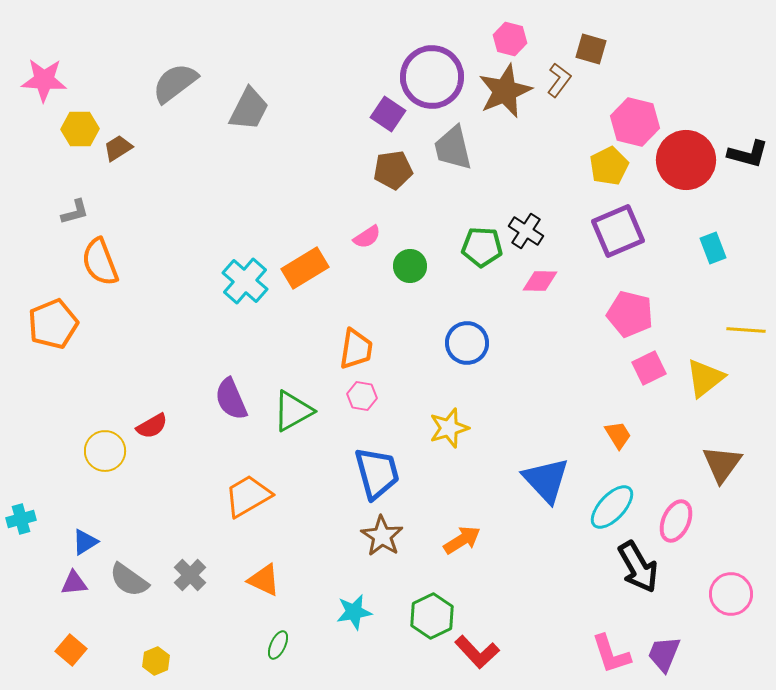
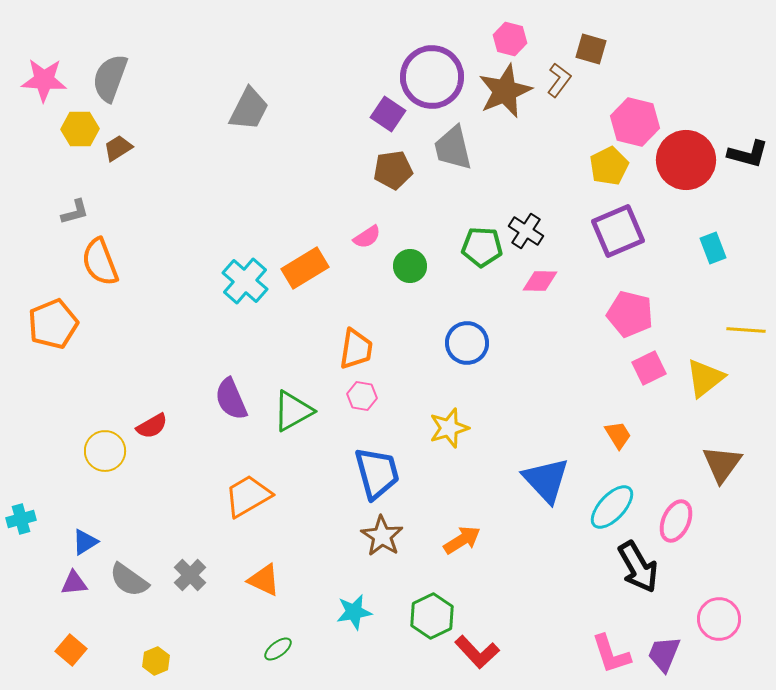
gray semicircle at (175, 83): moved 65 px left, 5 px up; rotated 33 degrees counterclockwise
pink circle at (731, 594): moved 12 px left, 25 px down
green ellipse at (278, 645): moved 4 px down; rotated 28 degrees clockwise
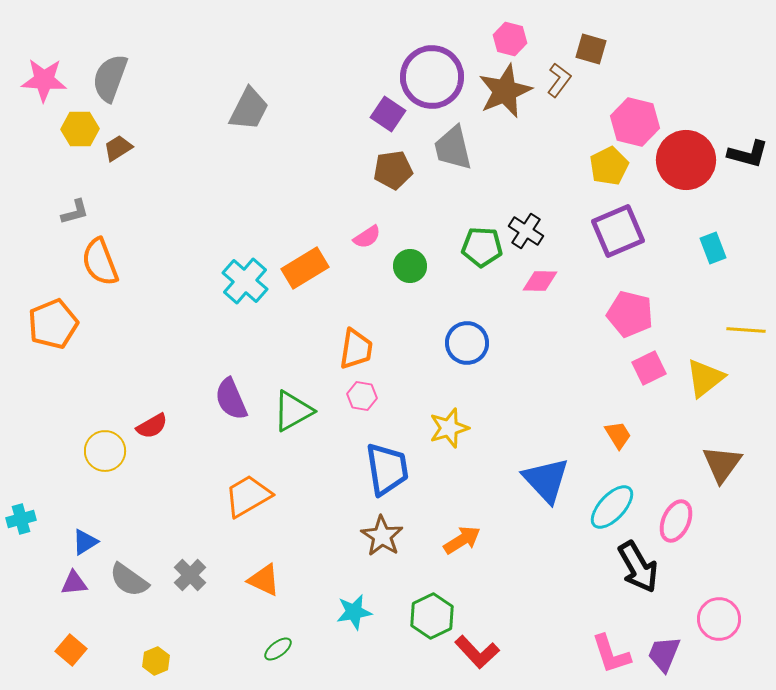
blue trapezoid at (377, 473): moved 10 px right, 4 px up; rotated 6 degrees clockwise
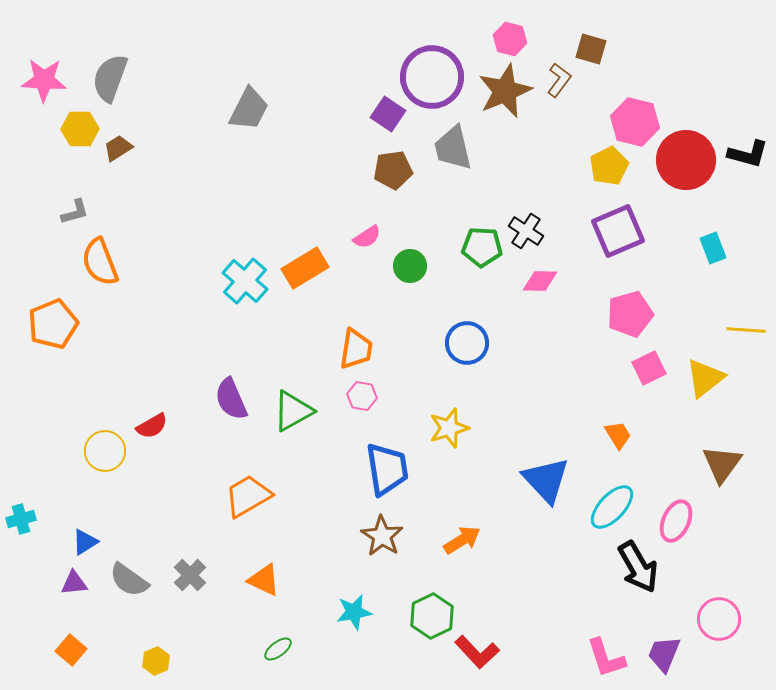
pink pentagon at (630, 314): rotated 30 degrees counterclockwise
pink L-shape at (611, 654): moved 5 px left, 4 px down
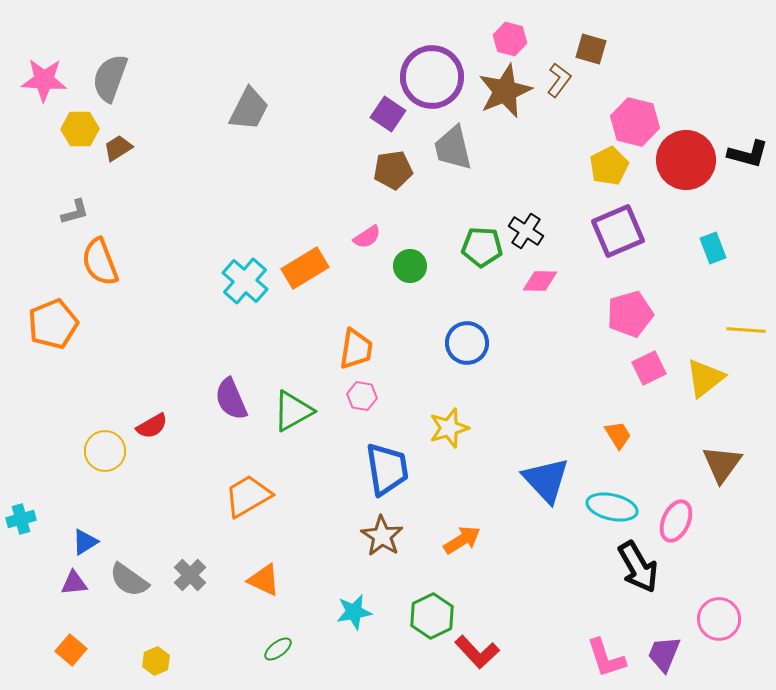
cyan ellipse at (612, 507): rotated 60 degrees clockwise
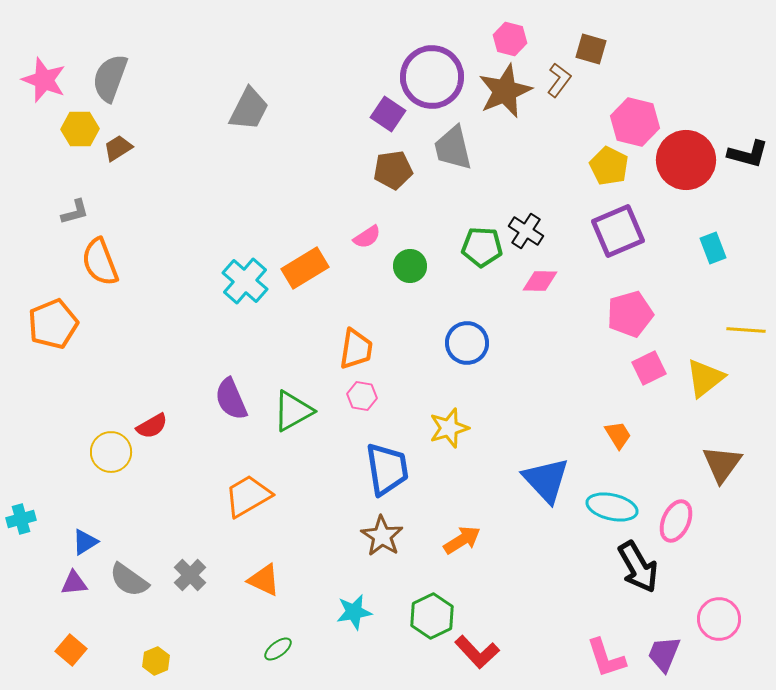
pink star at (44, 80): rotated 18 degrees clockwise
yellow pentagon at (609, 166): rotated 18 degrees counterclockwise
yellow circle at (105, 451): moved 6 px right, 1 px down
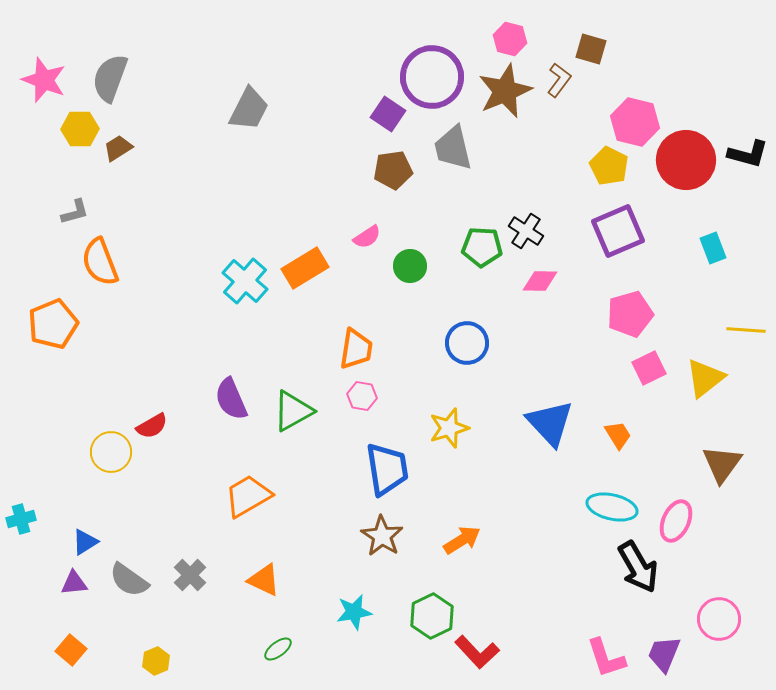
blue triangle at (546, 480): moved 4 px right, 57 px up
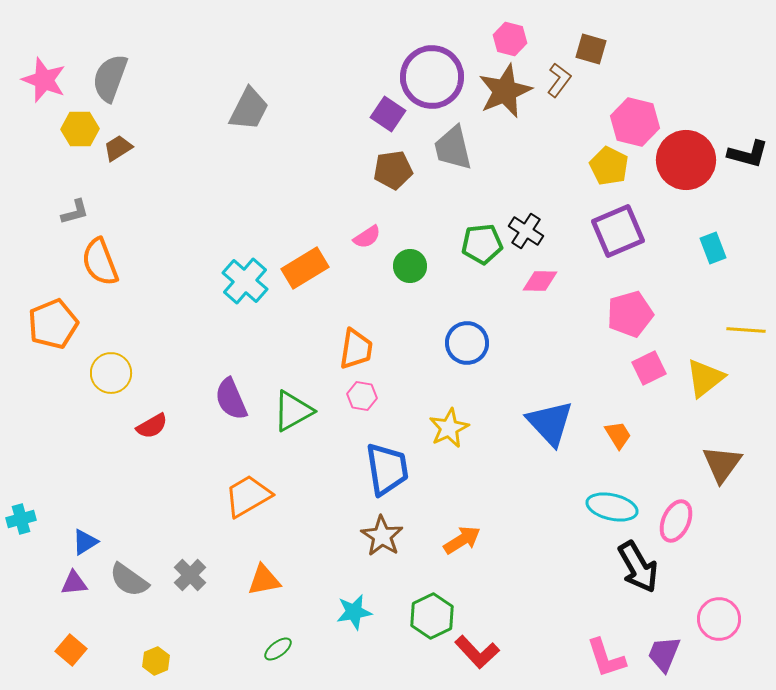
green pentagon at (482, 247): moved 3 px up; rotated 9 degrees counterclockwise
yellow star at (449, 428): rotated 9 degrees counterclockwise
yellow circle at (111, 452): moved 79 px up
orange triangle at (264, 580): rotated 36 degrees counterclockwise
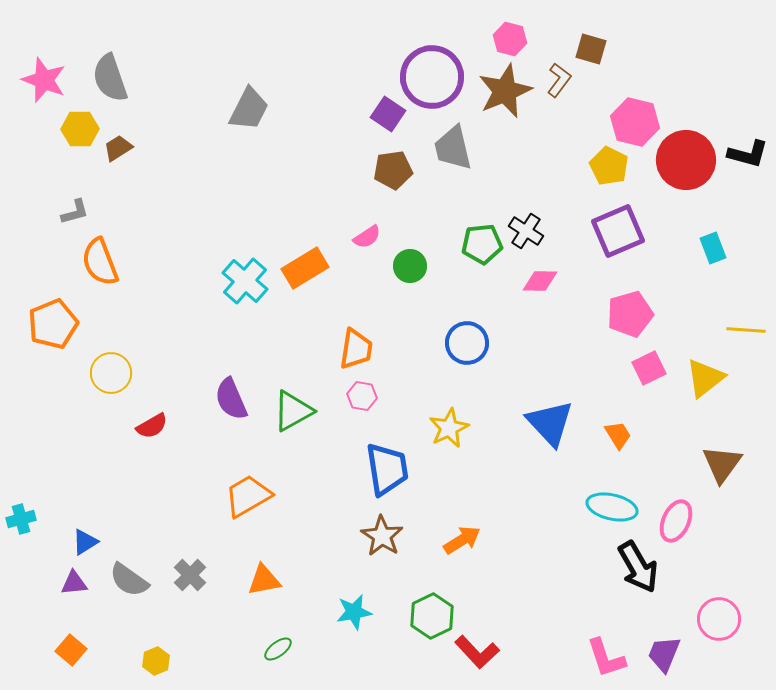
gray semicircle at (110, 78): rotated 39 degrees counterclockwise
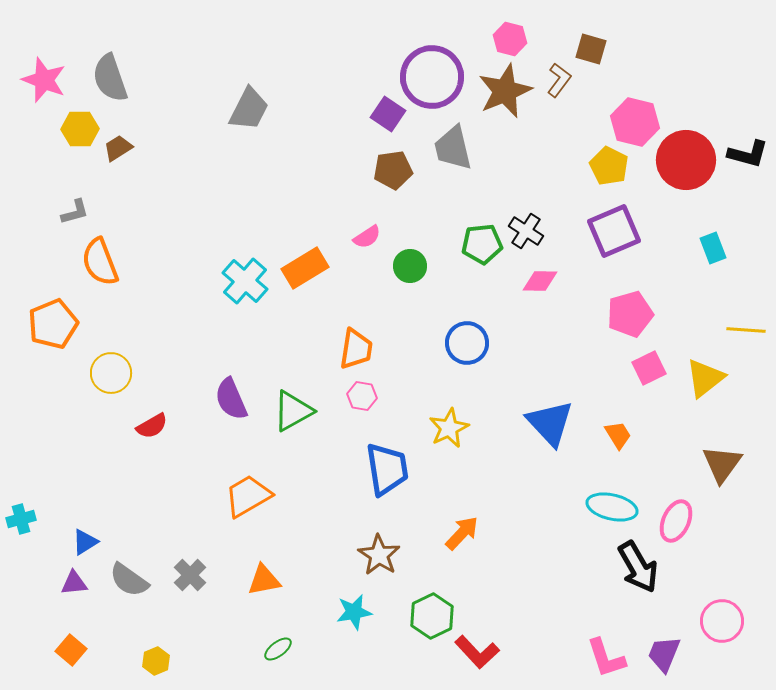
purple square at (618, 231): moved 4 px left
brown star at (382, 536): moved 3 px left, 19 px down
orange arrow at (462, 540): moved 7 px up; rotated 15 degrees counterclockwise
pink circle at (719, 619): moved 3 px right, 2 px down
